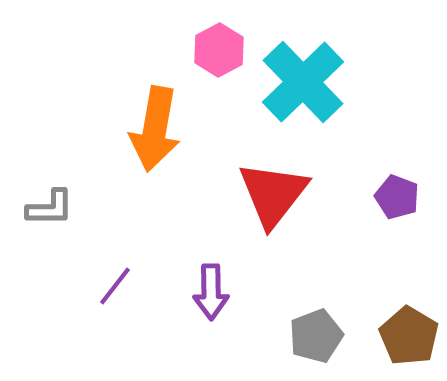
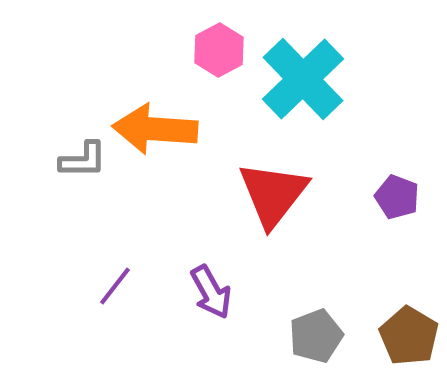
cyan cross: moved 3 px up
orange arrow: rotated 84 degrees clockwise
gray L-shape: moved 33 px right, 48 px up
purple arrow: rotated 28 degrees counterclockwise
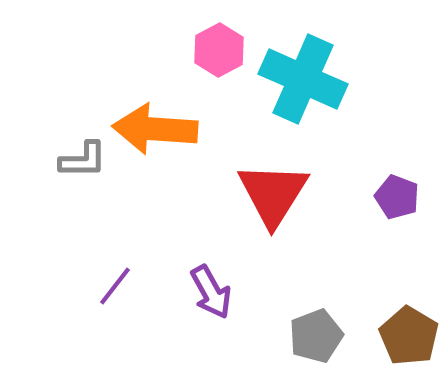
cyan cross: rotated 22 degrees counterclockwise
red triangle: rotated 6 degrees counterclockwise
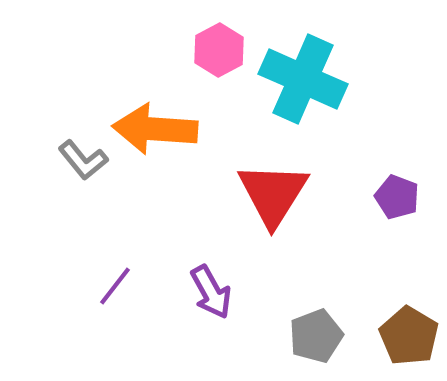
gray L-shape: rotated 51 degrees clockwise
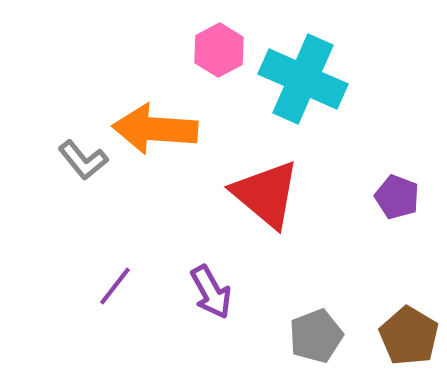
red triangle: moved 7 px left; rotated 22 degrees counterclockwise
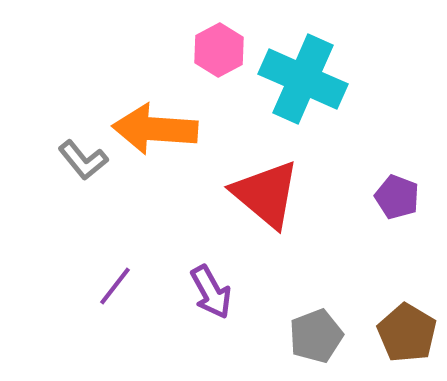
brown pentagon: moved 2 px left, 3 px up
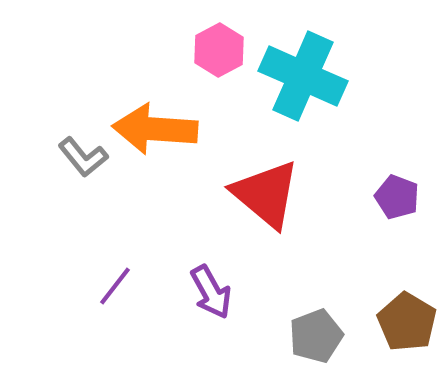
cyan cross: moved 3 px up
gray L-shape: moved 3 px up
brown pentagon: moved 11 px up
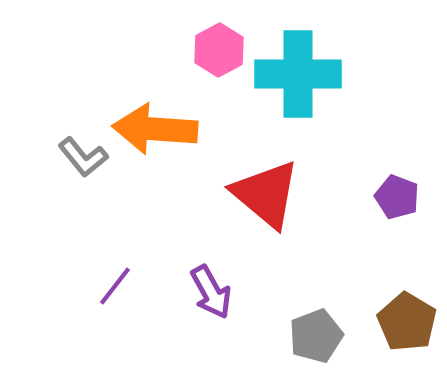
cyan cross: moved 5 px left, 2 px up; rotated 24 degrees counterclockwise
